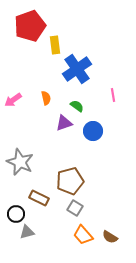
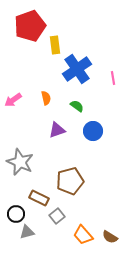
pink line: moved 17 px up
purple triangle: moved 7 px left, 7 px down
gray square: moved 18 px left, 8 px down; rotated 21 degrees clockwise
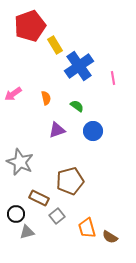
yellow rectangle: rotated 24 degrees counterclockwise
blue cross: moved 2 px right, 3 px up
pink arrow: moved 6 px up
orange trapezoid: moved 4 px right, 7 px up; rotated 25 degrees clockwise
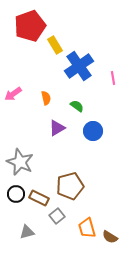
purple triangle: moved 2 px up; rotated 12 degrees counterclockwise
brown pentagon: moved 5 px down
black circle: moved 20 px up
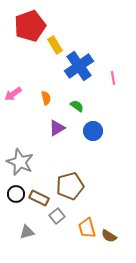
brown semicircle: moved 1 px left, 1 px up
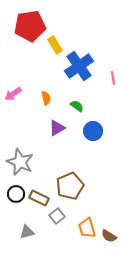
red pentagon: rotated 12 degrees clockwise
brown pentagon: rotated 8 degrees counterclockwise
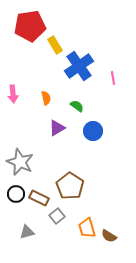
pink arrow: rotated 60 degrees counterclockwise
brown pentagon: rotated 16 degrees counterclockwise
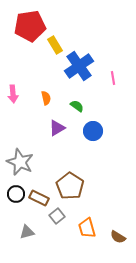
brown semicircle: moved 9 px right, 1 px down
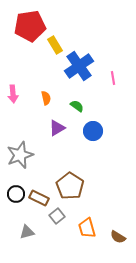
gray star: moved 7 px up; rotated 28 degrees clockwise
